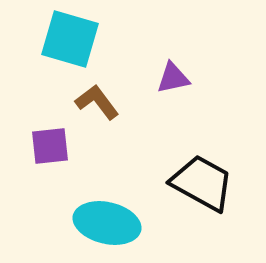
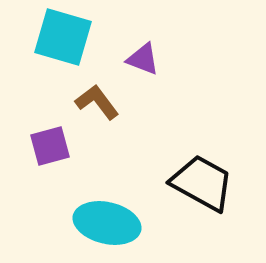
cyan square: moved 7 px left, 2 px up
purple triangle: moved 30 px left, 19 px up; rotated 33 degrees clockwise
purple square: rotated 9 degrees counterclockwise
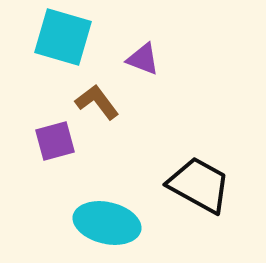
purple square: moved 5 px right, 5 px up
black trapezoid: moved 3 px left, 2 px down
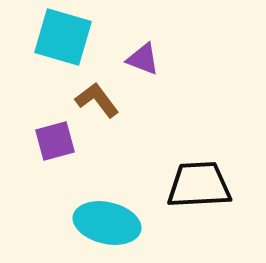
brown L-shape: moved 2 px up
black trapezoid: rotated 32 degrees counterclockwise
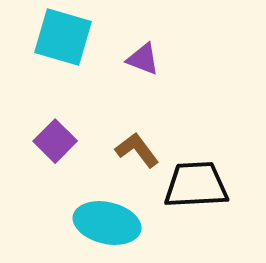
brown L-shape: moved 40 px right, 50 px down
purple square: rotated 30 degrees counterclockwise
black trapezoid: moved 3 px left
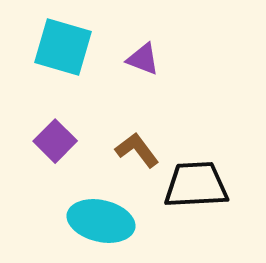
cyan square: moved 10 px down
cyan ellipse: moved 6 px left, 2 px up
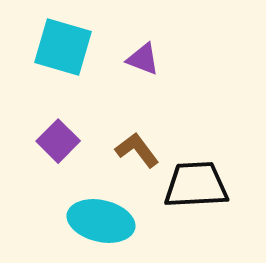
purple square: moved 3 px right
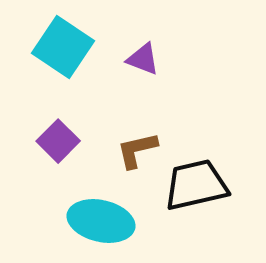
cyan square: rotated 18 degrees clockwise
brown L-shape: rotated 66 degrees counterclockwise
black trapezoid: rotated 10 degrees counterclockwise
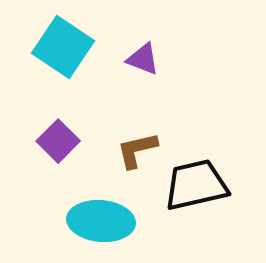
cyan ellipse: rotated 8 degrees counterclockwise
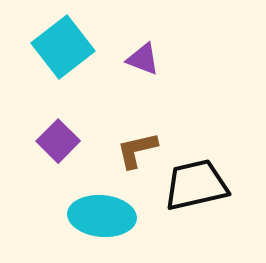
cyan square: rotated 18 degrees clockwise
cyan ellipse: moved 1 px right, 5 px up
